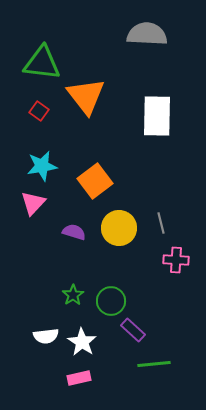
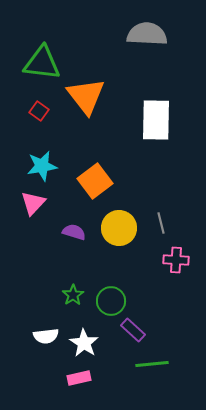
white rectangle: moved 1 px left, 4 px down
white star: moved 2 px right, 1 px down
green line: moved 2 px left
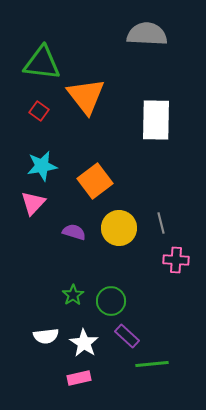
purple rectangle: moved 6 px left, 6 px down
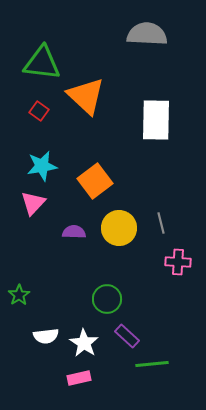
orange triangle: rotated 9 degrees counterclockwise
purple semicircle: rotated 15 degrees counterclockwise
pink cross: moved 2 px right, 2 px down
green star: moved 54 px left
green circle: moved 4 px left, 2 px up
